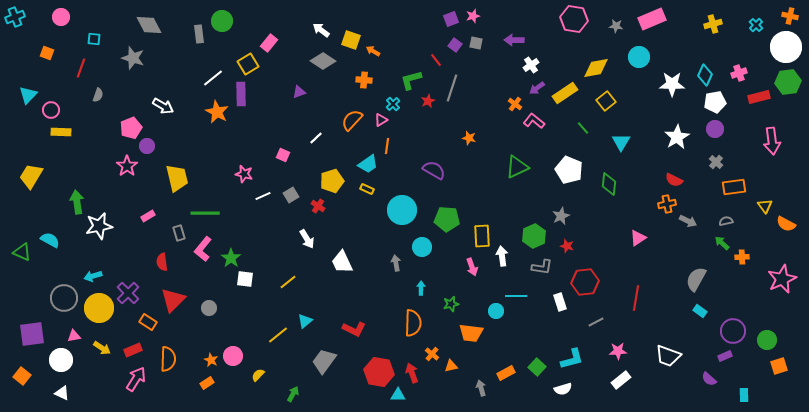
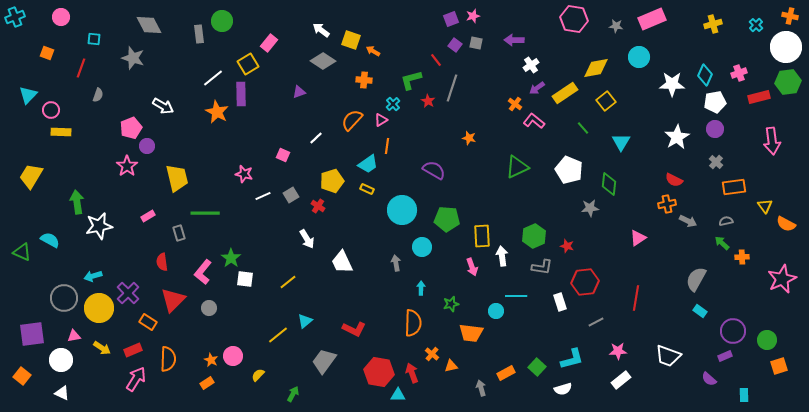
red star at (428, 101): rotated 16 degrees counterclockwise
gray star at (561, 216): moved 29 px right, 8 px up; rotated 18 degrees clockwise
pink L-shape at (203, 249): moved 23 px down
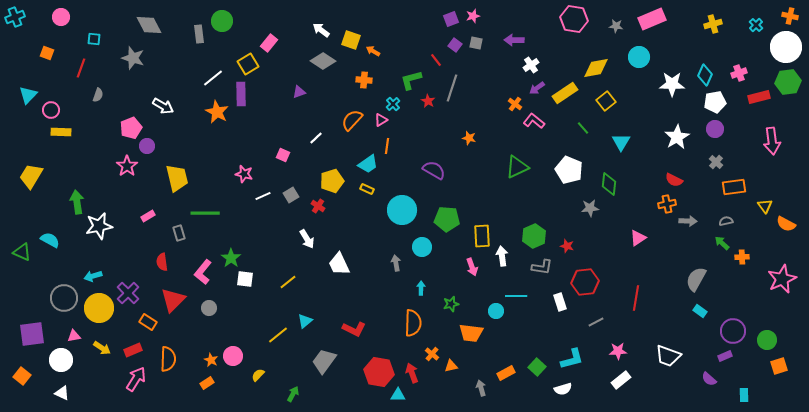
gray arrow at (688, 221): rotated 24 degrees counterclockwise
white trapezoid at (342, 262): moved 3 px left, 2 px down
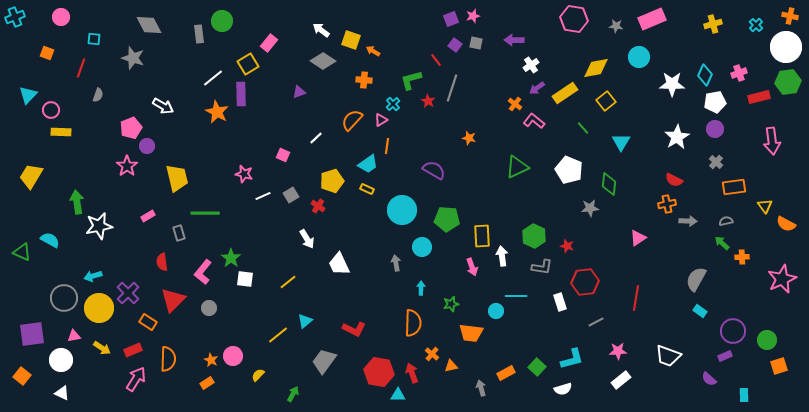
green hexagon at (534, 236): rotated 10 degrees counterclockwise
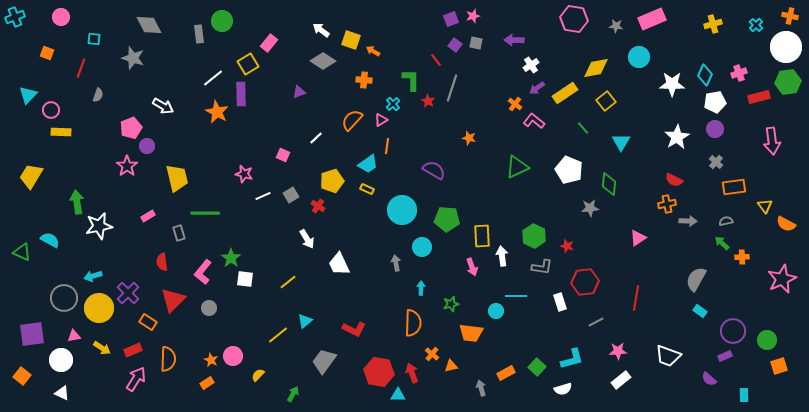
green L-shape at (411, 80): rotated 105 degrees clockwise
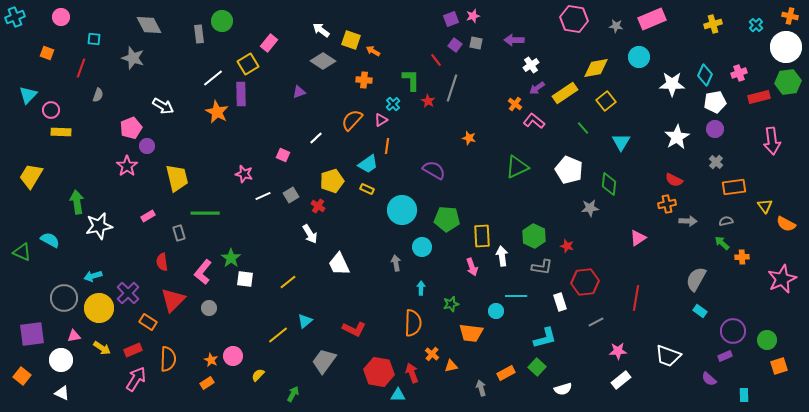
white arrow at (307, 239): moved 3 px right, 5 px up
cyan L-shape at (572, 359): moved 27 px left, 21 px up
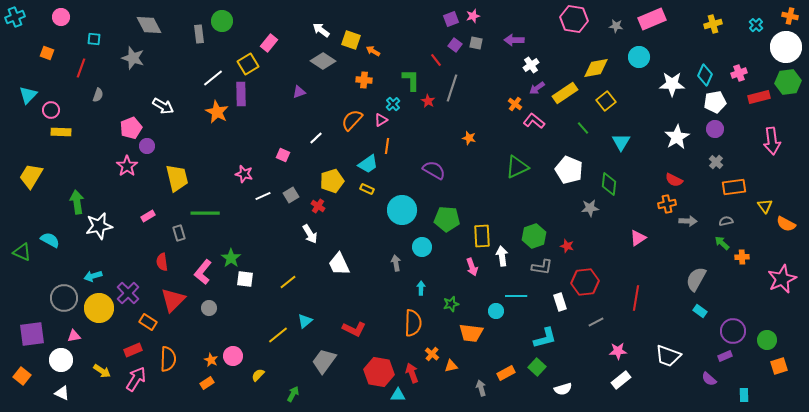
green hexagon at (534, 236): rotated 15 degrees clockwise
yellow arrow at (102, 348): moved 23 px down
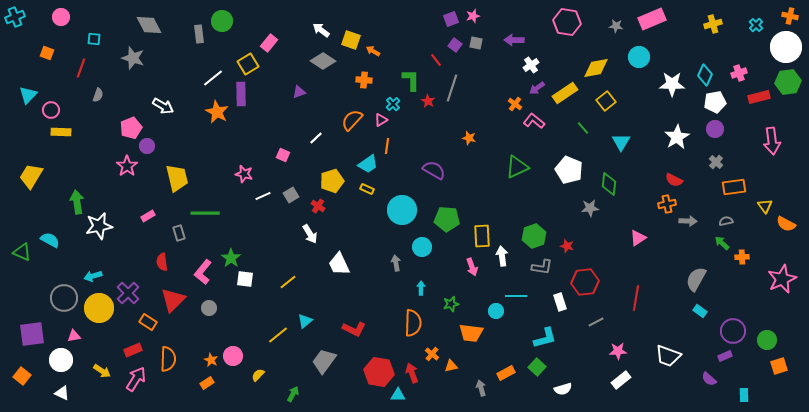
pink hexagon at (574, 19): moved 7 px left, 3 px down
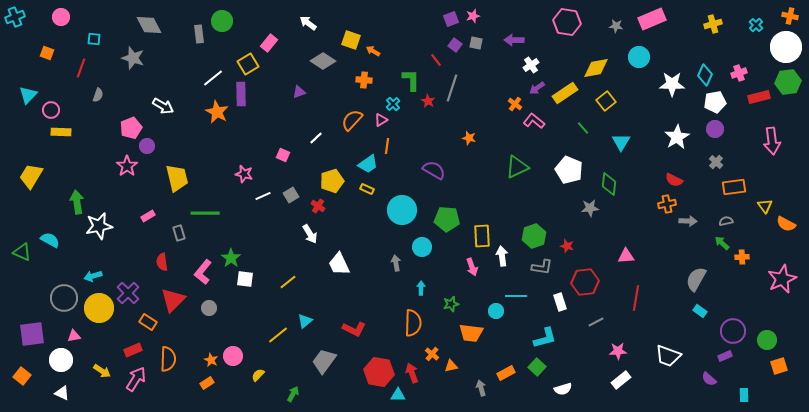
white arrow at (321, 30): moved 13 px left, 7 px up
pink triangle at (638, 238): moved 12 px left, 18 px down; rotated 30 degrees clockwise
